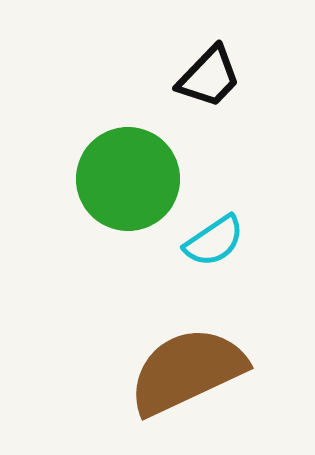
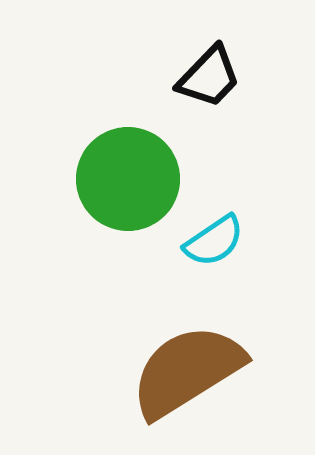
brown semicircle: rotated 7 degrees counterclockwise
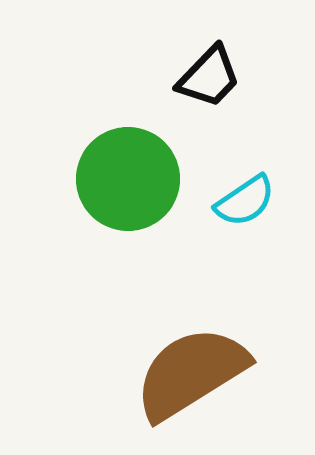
cyan semicircle: moved 31 px right, 40 px up
brown semicircle: moved 4 px right, 2 px down
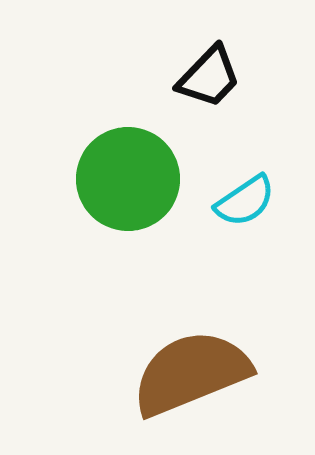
brown semicircle: rotated 10 degrees clockwise
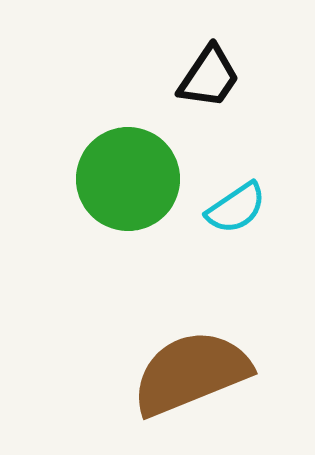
black trapezoid: rotated 10 degrees counterclockwise
cyan semicircle: moved 9 px left, 7 px down
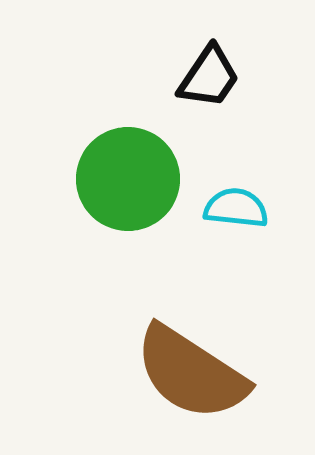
cyan semicircle: rotated 140 degrees counterclockwise
brown semicircle: rotated 125 degrees counterclockwise
